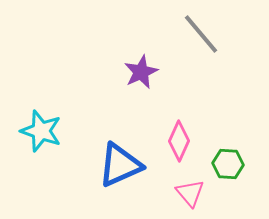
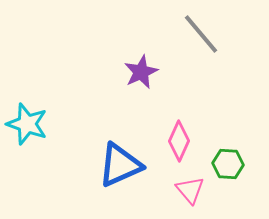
cyan star: moved 14 px left, 7 px up
pink triangle: moved 3 px up
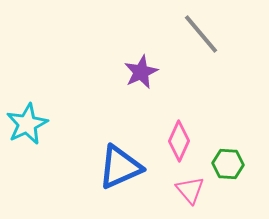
cyan star: rotated 27 degrees clockwise
blue triangle: moved 2 px down
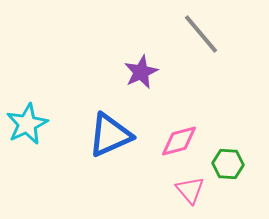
pink diamond: rotated 51 degrees clockwise
blue triangle: moved 10 px left, 32 px up
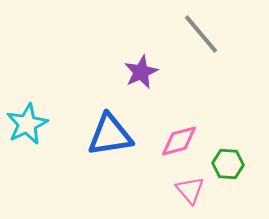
blue triangle: rotated 15 degrees clockwise
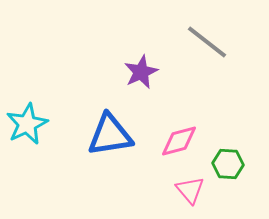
gray line: moved 6 px right, 8 px down; rotated 12 degrees counterclockwise
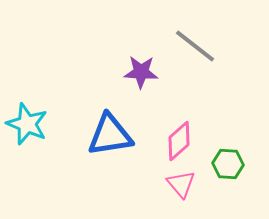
gray line: moved 12 px left, 4 px down
purple star: rotated 28 degrees clockwise
cyan star: rotated 24 degrees counterclockwise
pink diamond: rotated 27 degrees counterclockwise
pink triangle: moved 9 px left, 6 px up
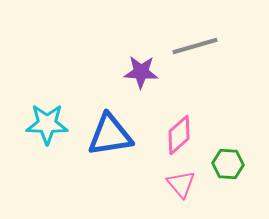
gray line: rotated 54 degrees counterclockwise
cyan star: moved 20 px right; rotated 21 degrees counterclockwise
pink diamond: moved 6 px up
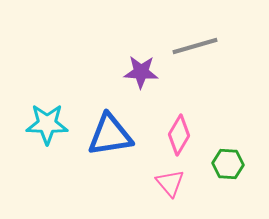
pink diamond: rotated 18 degrees counterclockwise
pink triangle: moved 11 px left, 1 px up
